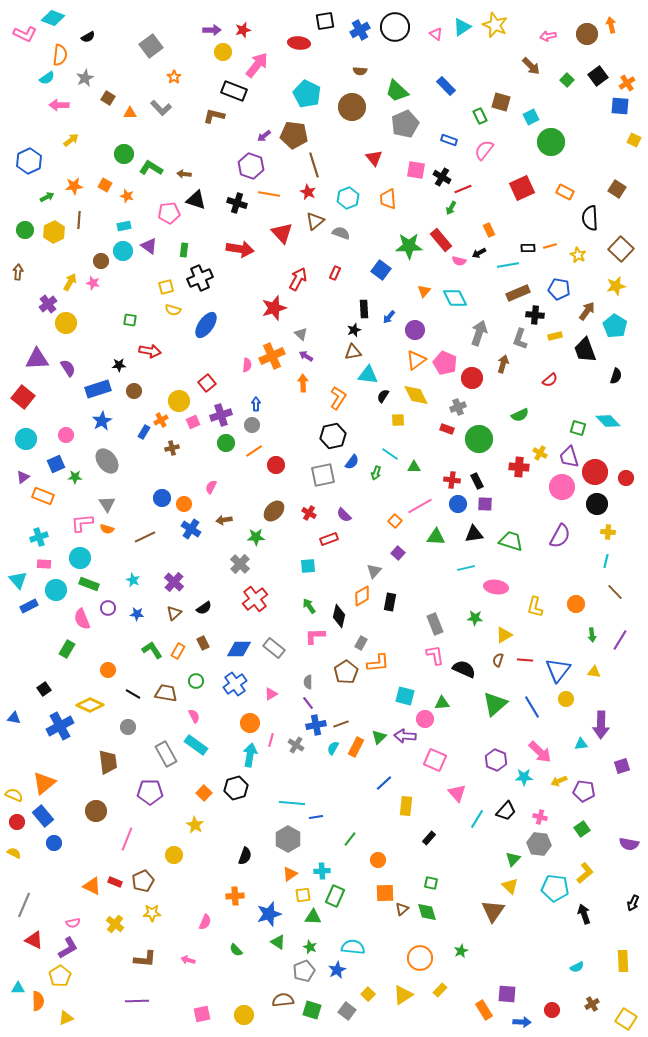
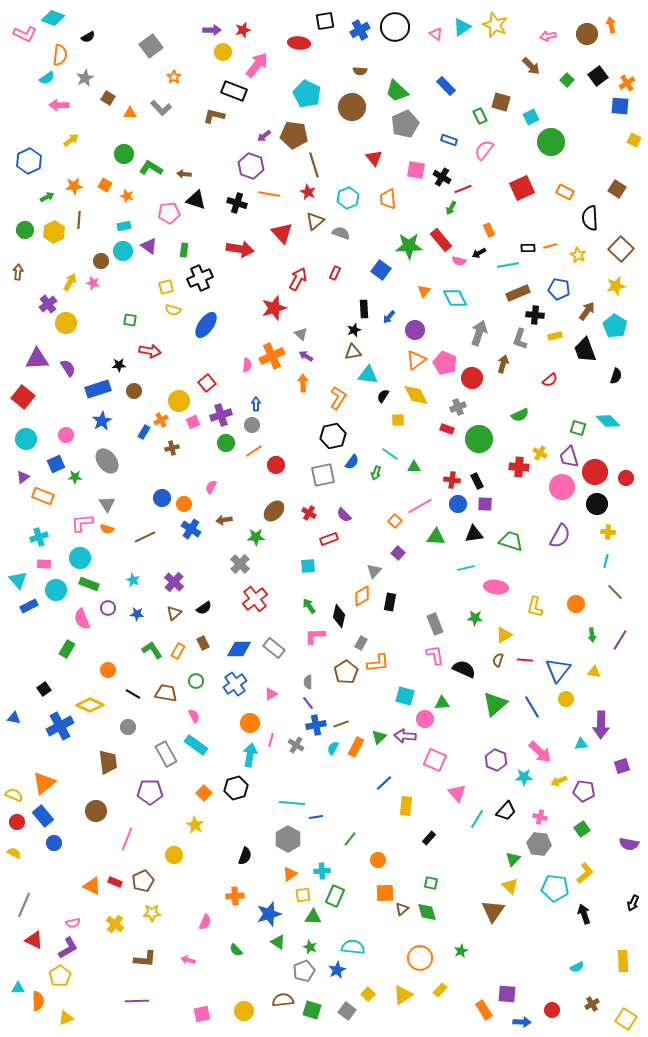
yellow circle at (244, 1015): moved 4 px up
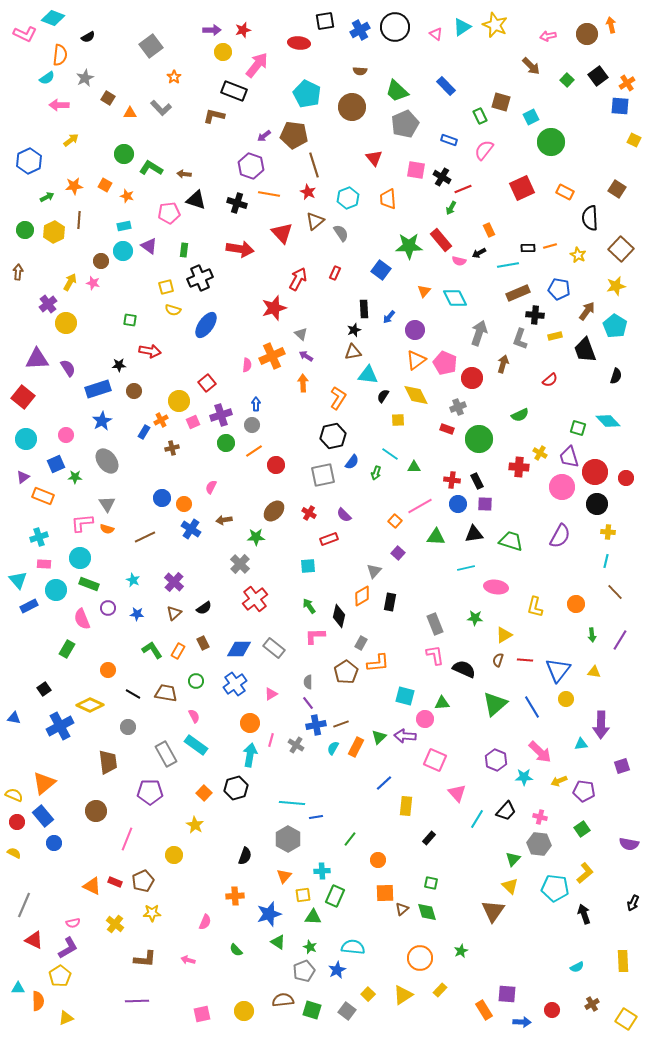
gray semicircle at (341, 233): rotated 36 degrees clockwise
orange triangle at (290, 874): moved 6 px left, 2 px down; rotated 14 degrees counterclockwise
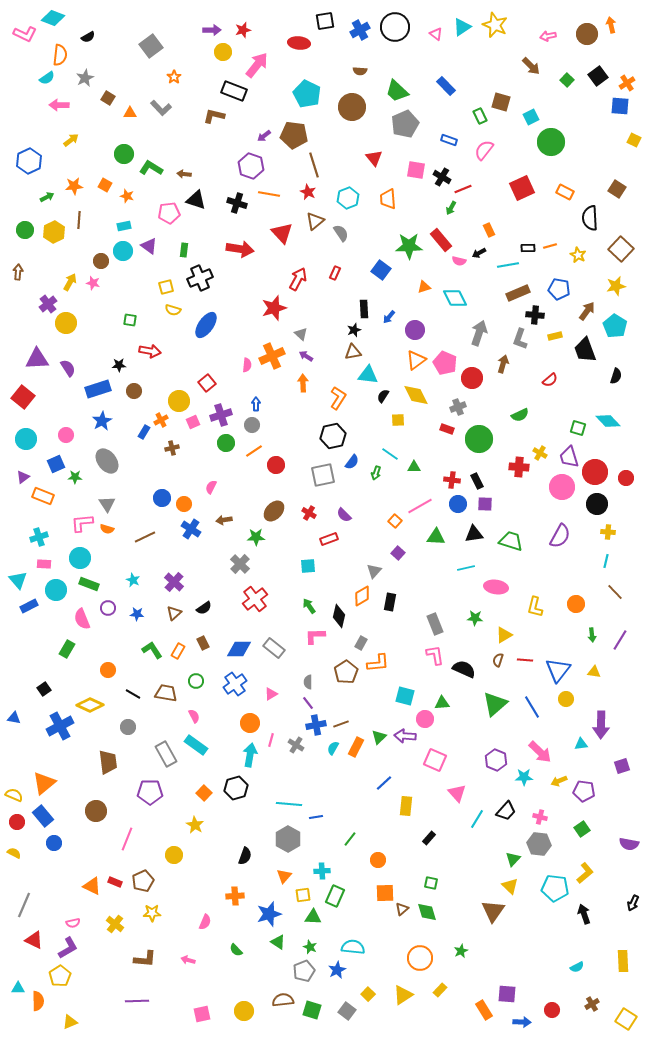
orange triangle at (424, 291): moved 4 px up; rotated 32 degrees clockwise
cyan line at (292, 803): moved 3 px left, 1 px down
yellow triangle at (66, 1018): moved 4 px right, 4 px down
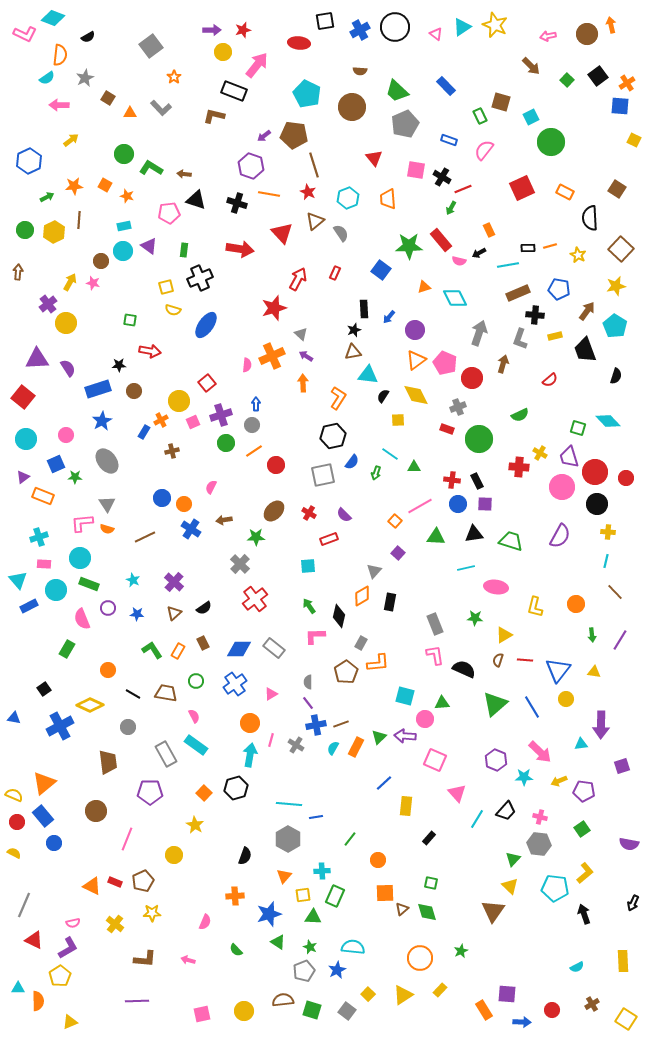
brown cross at (172, 448): moved 3 px down
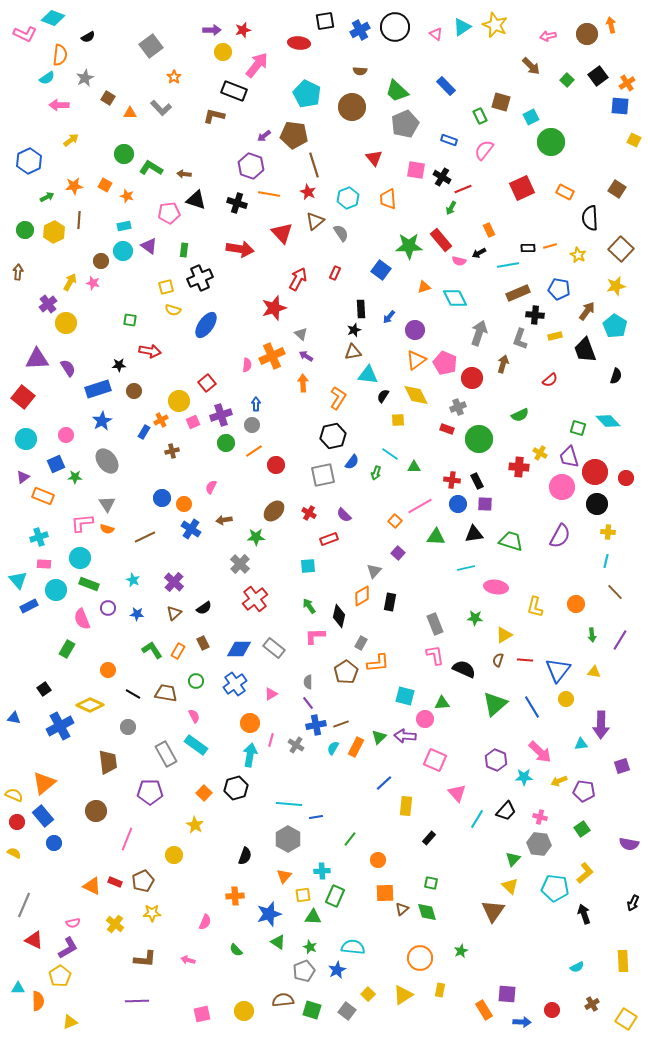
black rectangle at (364, 309): moved 3 px left
yellow rectangle at (440, 990): rotated 32 degrees counterclockwise
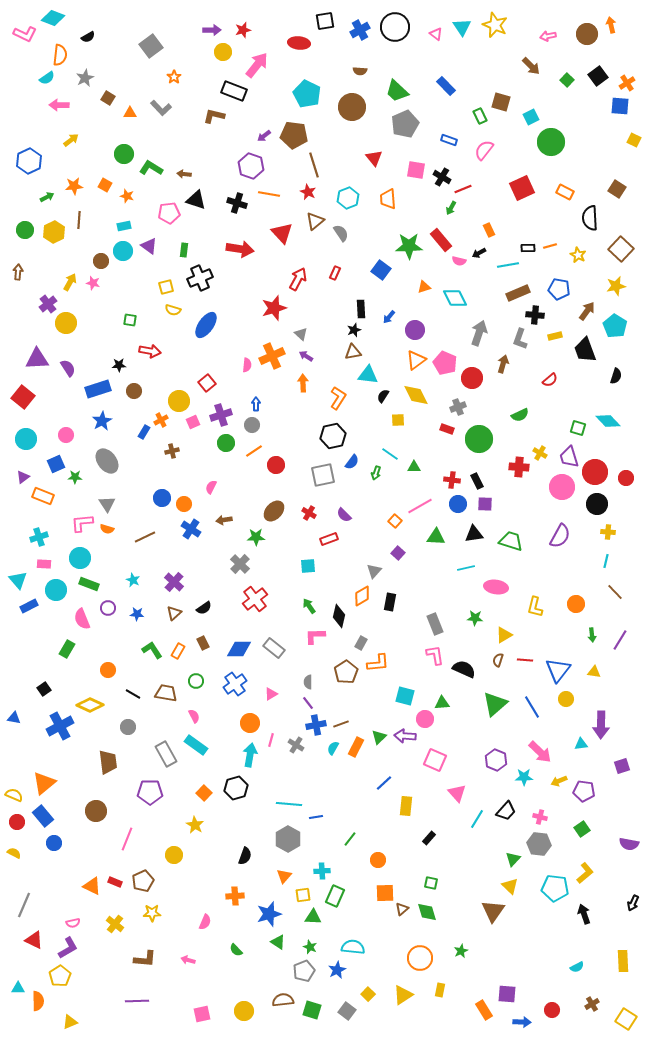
cyan triangle at (462, 27): rotated 30 degrees counterclockwise
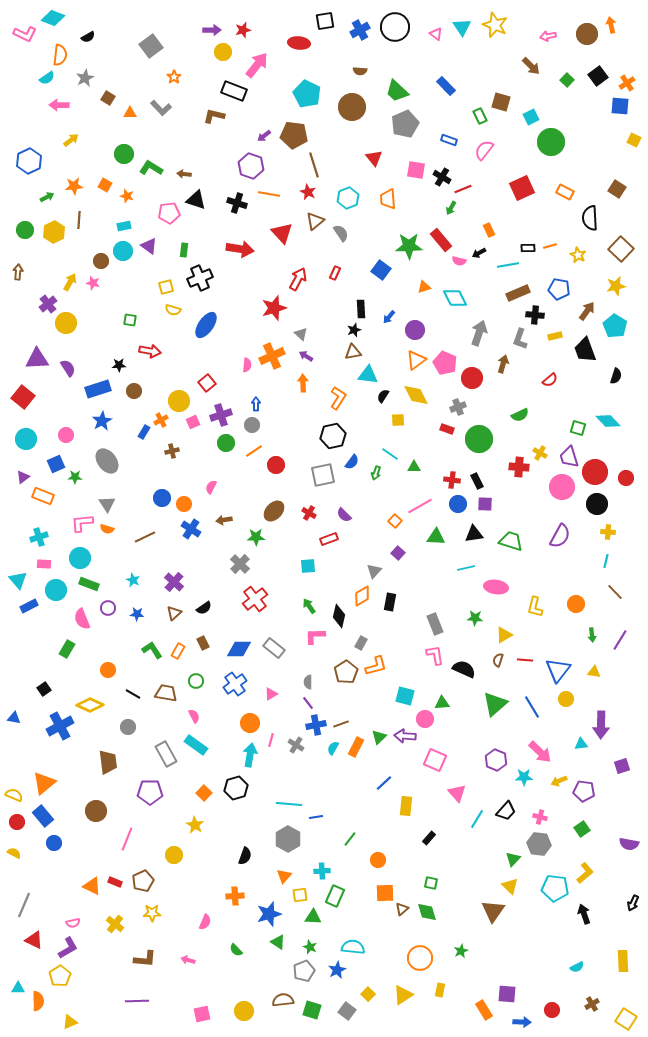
orange L-shape at (378, 663): moved 2 px left, 3 px down; rotated 10 degrees counterclockwise
yellow square at (303, 895): moved 3 px left
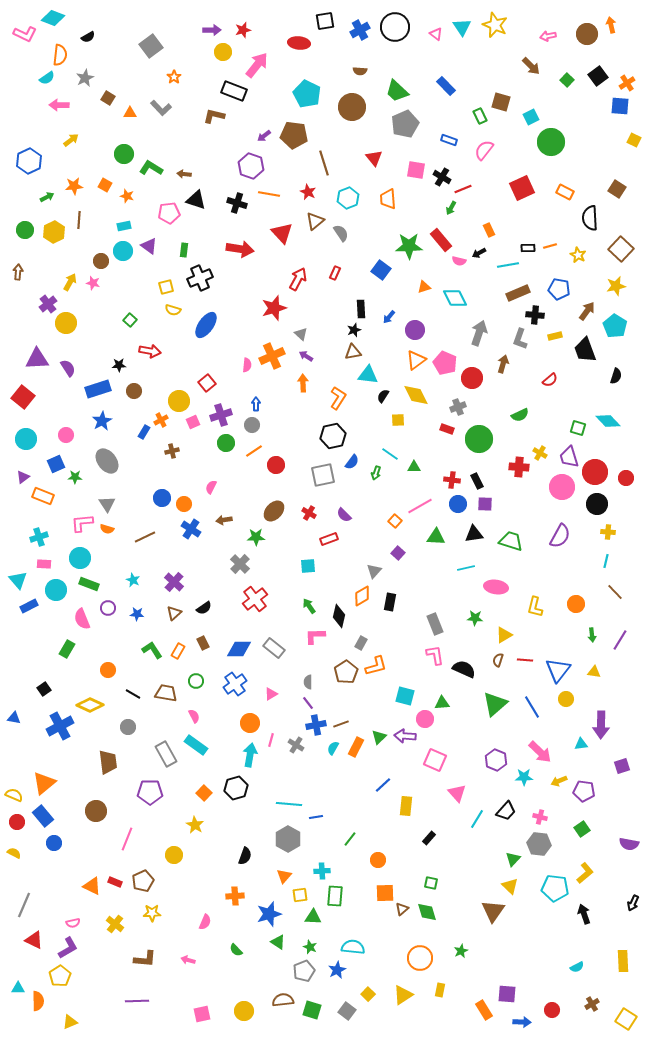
brown line at (314, 165): moved 10 px right, 2 px up
green square at (130, 320): rotated 32 degrees clockwise
blue line at (384, 783): moved 1 px left, 2 px down
green rectangle at (335, 896): rotated 20 degrees counterclockwise
